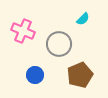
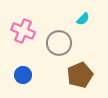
gray circle: moved 1 px up
blue circle: moved 12 px left
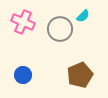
cyan semicircle: moved 3 px up
pink cross: moved 9 px up
gray circle: moved 1 px right, 14 px up
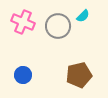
gray circle: moved 2 px left, 3 px up
brown pentagon: moved 1 px left; rotated 10 degrees clockwise
